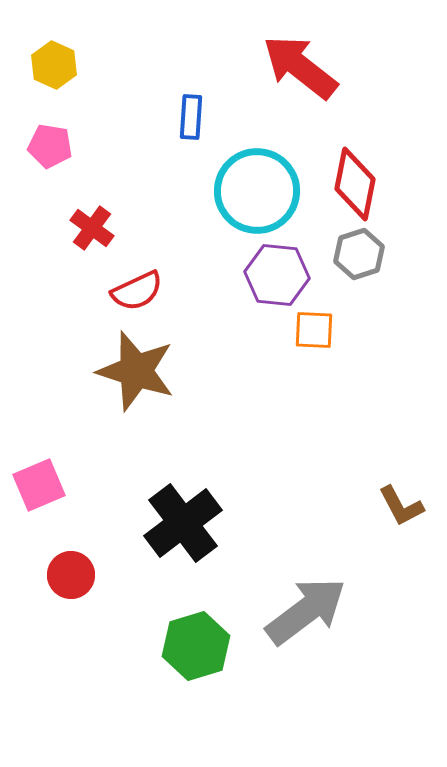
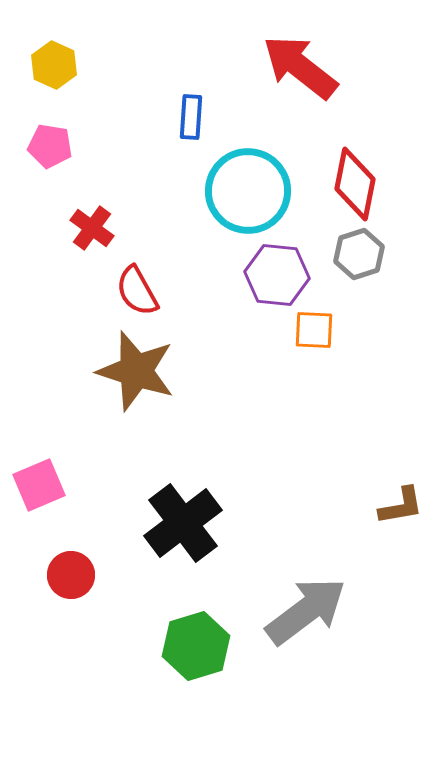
cyan circle: moved 9 px left
red semicircle: rotated 86 degrees clockwise
brown L-shape: rotated 72 degrees counterclockwise
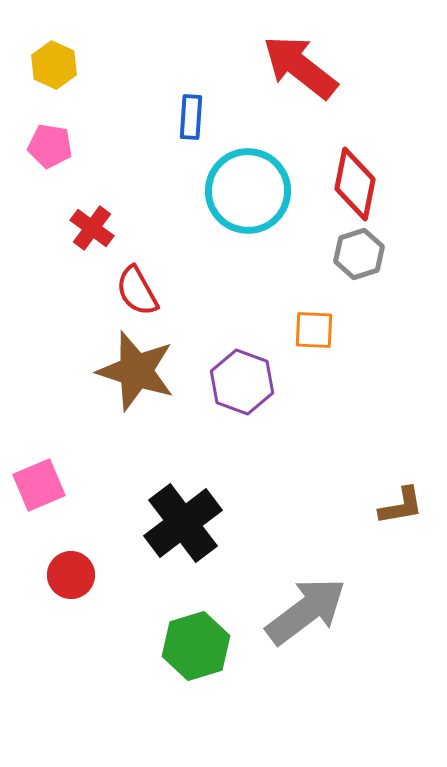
purple hexagon: moved 35 px left, 107 px down; rotated 14 degrees clockwise
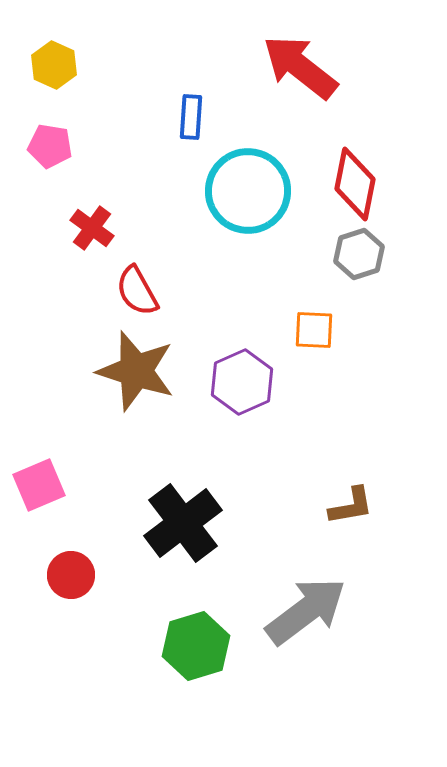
purple hexagon: rotated 16 degrees clockwise
brown L-shape: moved 50 px left
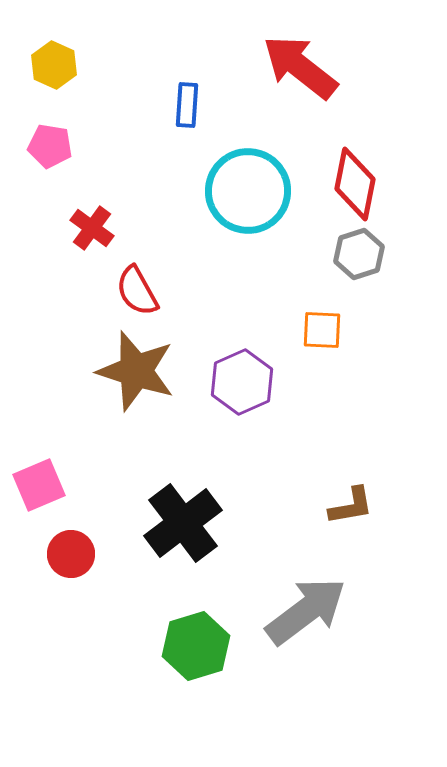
blue rectangle: moved 4 px left, 12 px up
orange square: moved 8 px right
red circle: moved 21 px up
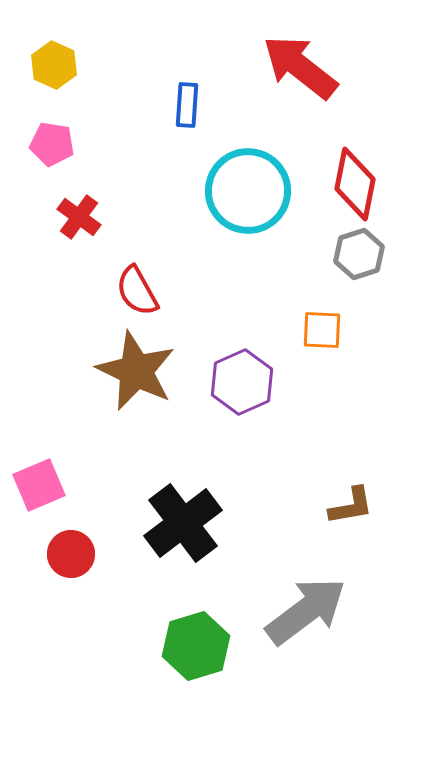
pink pentagon: moved 2 px right, 2 px up
red cross: moved 13 px left, 11 px up
brown star: rotated 8 degrees clockwise
